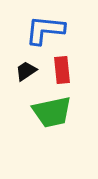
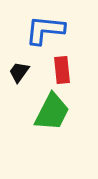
black trapezoid: moved 7 px left, 1 px down; rotated 20 degrees counterclockwise
green trapezoid: rotated 51 degrees counterclockwise
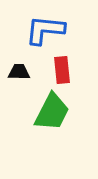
black trapezoid: rotated 55 degrees clockwise
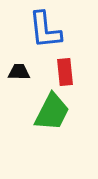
blue L-shape: rotated 102 degrees counterclockwise
red rectangle: moved 3 px right, 2 px down
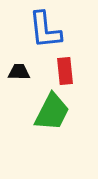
red rectangle: moved 1 px up
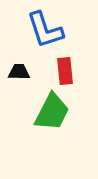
blue L-shape: rotated 12 degrees counterclockwise
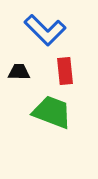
blue L-shape: rotated 27 degrees counterclockwise
green trapezoid: rotated 96 degrees counterclockwise
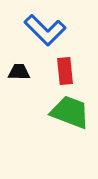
green trapezoid: moved 18 px right
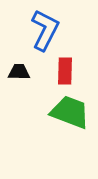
blue L-shape: rotated 108 degrees counterclockwise
red rectangle: rotated 8 degrees clockwise
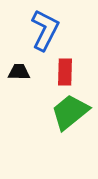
red rectangle: moved 1 px down
green trapezoid: rotated 60 degrees counterclockwise
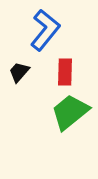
blue L-shape: rotated 12 degrees clockwise
black trapezoid: rotated 50 degrees counterclockwise
